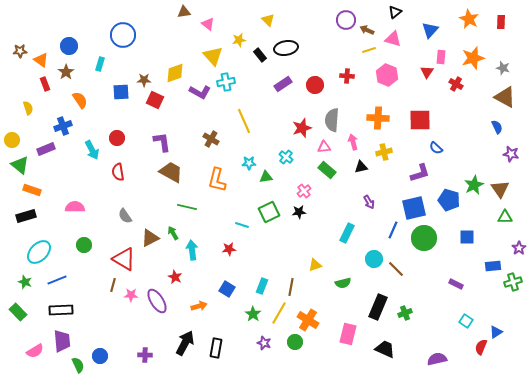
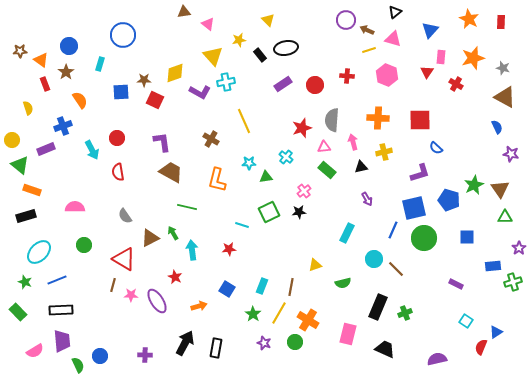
purple arrow at (369, 202): moved 2 px left, 3 px up
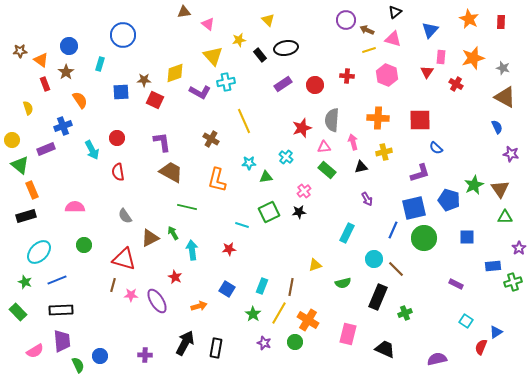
orange rectangle at (32, 190): rotated 48 degrees clockwise
red triangle at (124, 259): rotated 15 degrees counterclockwise
black rectangle at (378, 307): moved 10 px up
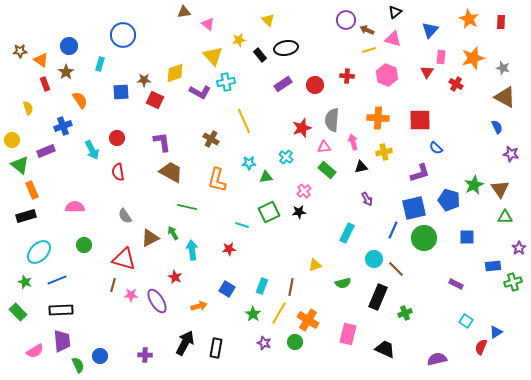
purple rectangle at (46, 149): moved 2 px down
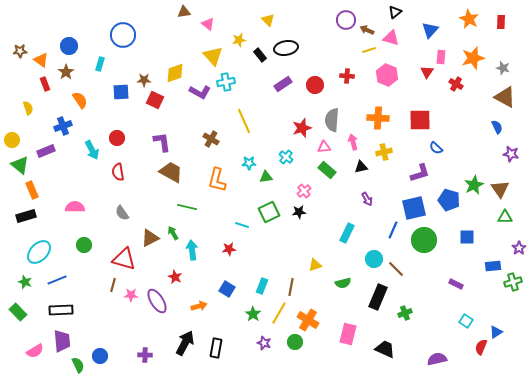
pink triangle at (393, 39): moved 2 px left, 1 px up
gray semicircle at (125, 216): moved 3 px left, 3 px up
green circle at (424, 238): moved 2 px down
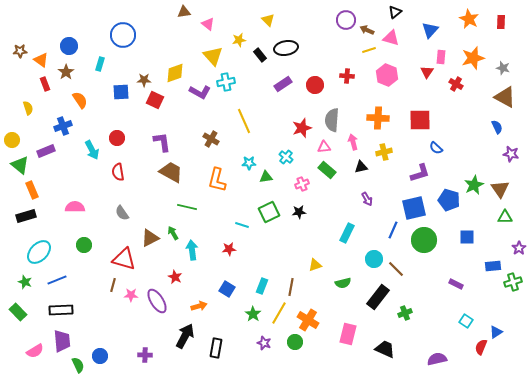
pink cross at (304, 191): moved 2 px left, 7 px up; rotated 16 degrees clockwise
black rectangle at (378, 297): rotated 15 degrees clockwise
black arrow at (185, 343): moved 7 px up
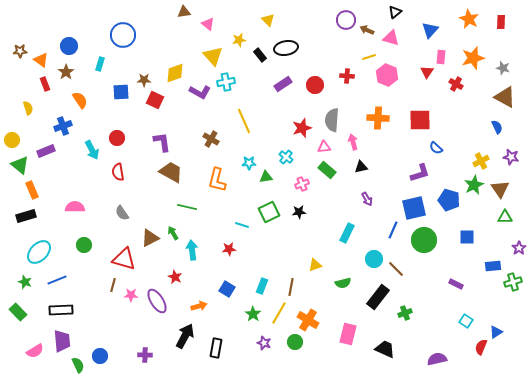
yellow line at (369, 50): moved 7 px down
yellow cross at (384, 152): moved 97 px right, 9 px down; rotated 14 degrees counterclockwise
purple star at (511, 154): moved 3 px down
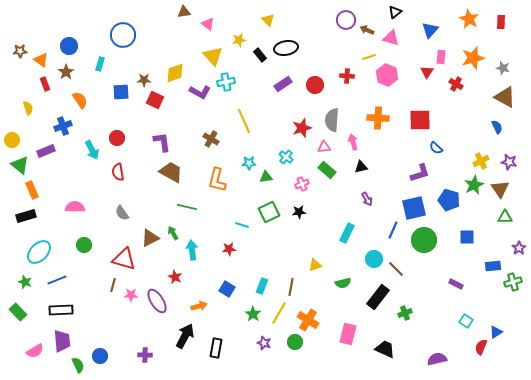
purple star at (511, 157): moved 2 px left, 5 px down
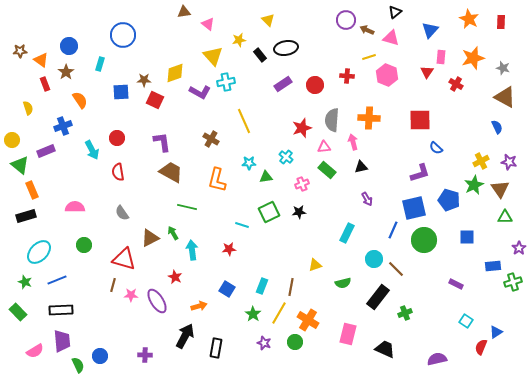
orange cross at (378, 118): moved 9 px left
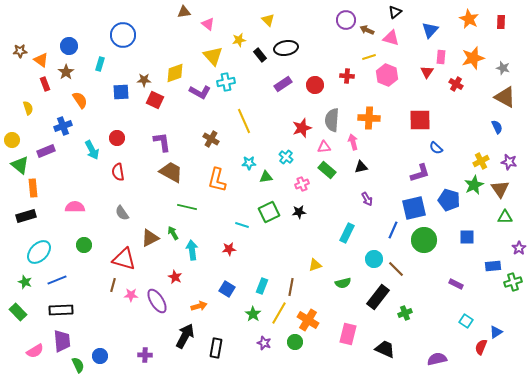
orange rectangle at (32, 190): moved 1 px right, 2 px up; rotated 18 degrees clockwise
